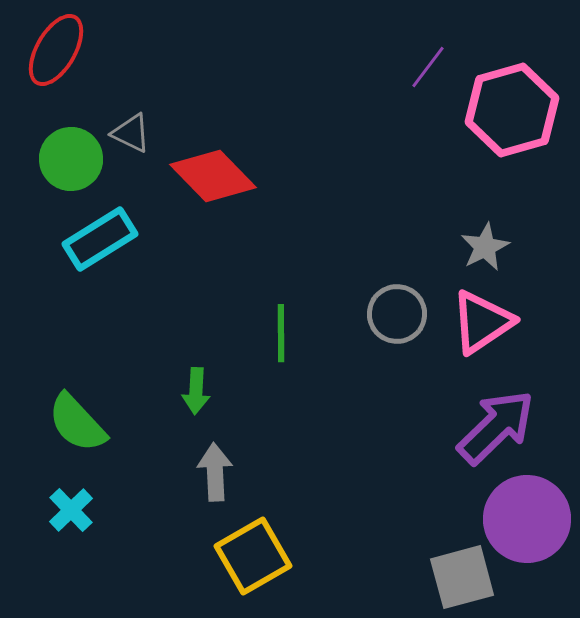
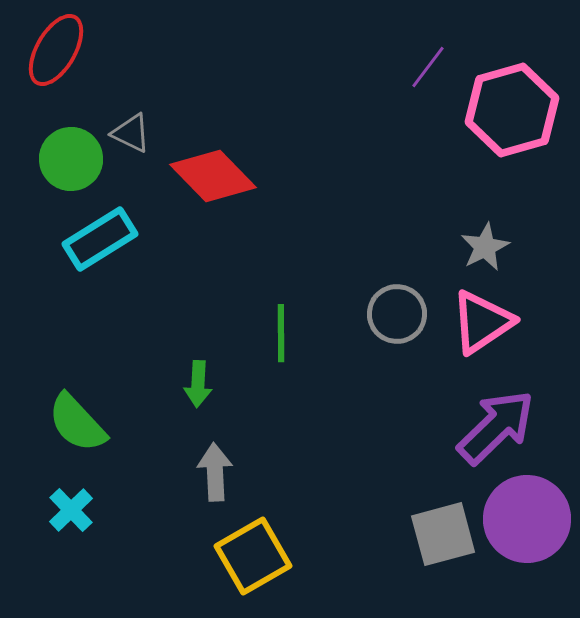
green arrow: moved 2 px right, 7 px up
gray square: moved 19 px left, 43 px up
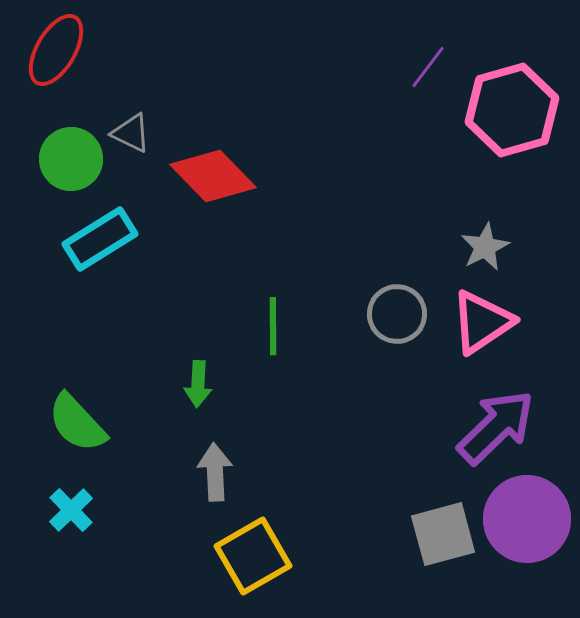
green line: moved 8 px left, 7 px up
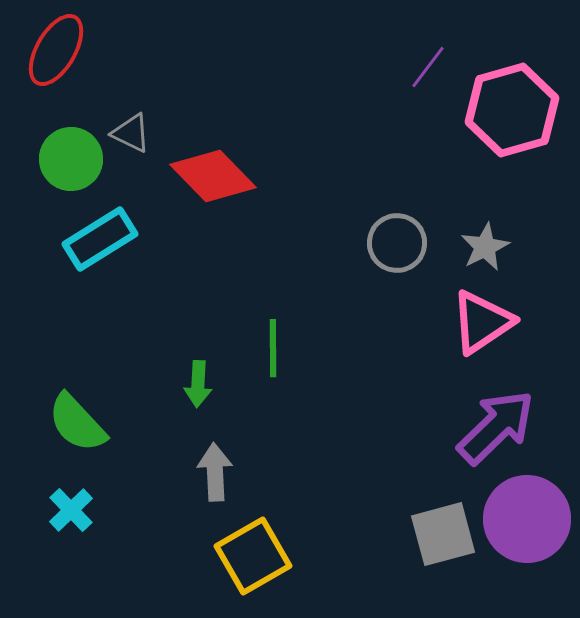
gray circle: moved 71 px up
green line: moved 22 px down
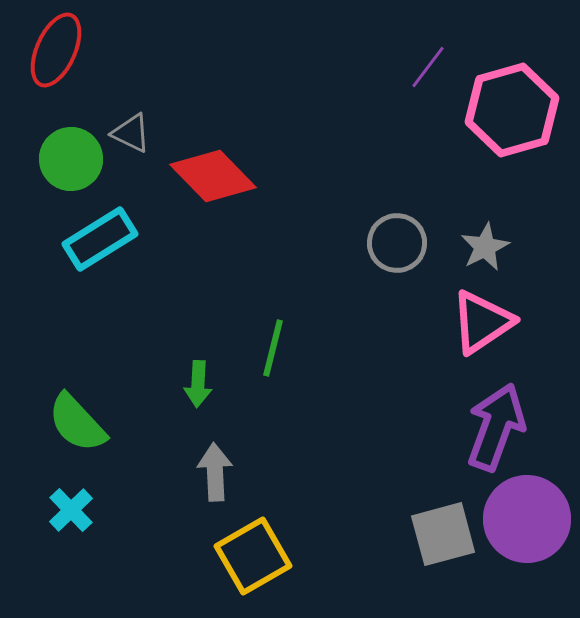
red ellipse: rotated 6 degrees counterclockwise
green line: rotated 14 degrees clockwise
purple arrow: rotated 26 degrees counterclockwise
